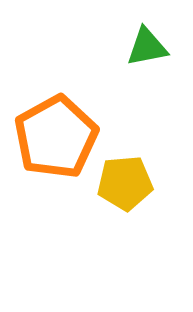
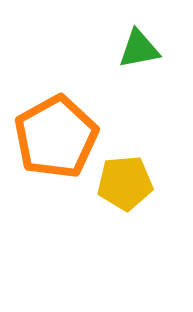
green triangle: moved 8 px left, 2 px down
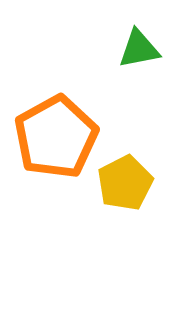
yellow pentagon: rotated 22 degrees counterclockwise
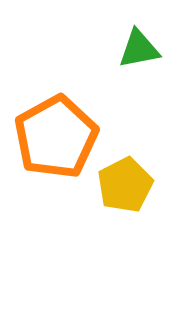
yellow pentagon: moved 2 px down
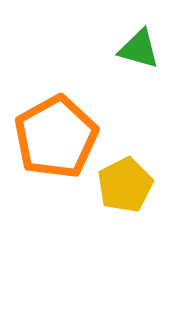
green triangle: rotated 27 degrees clockwise
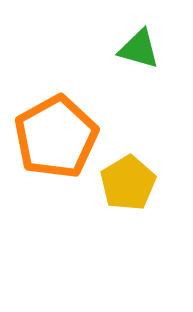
yellow pentagon: moved 3 px right, 2 px up; rotated 4 degrees counterclockwise
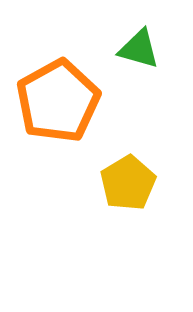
orange pentagon: moved 2 px right, 36 px up
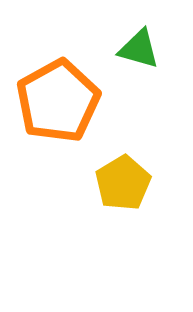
yellow pentagon: moved 5 px left
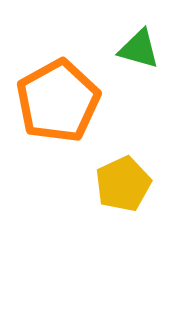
yellow pentagon: moved 1 px down; rotated 6 degrees clockwise
